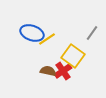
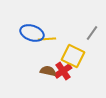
yellow line: rotated 30 degrees clockwise
yellow square: rotated 10 degrees counterclockwise
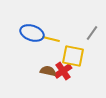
yellow line: moved 4 px right; rotated 18 degrees clockwise
yellow square: rotated 15 degrees counterclockwise
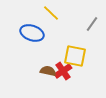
gray line: moved 9 px up
yellow line: moved 26 px up; rotated 30 degrees clockwise
yellow square: moved 2 px right
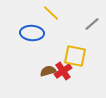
gray line: rotated 14 degrees clockwise
blue ellipse: rotated 15 degrees counterclockwise
brown semicircle: rotated 28 degrees counterclockwise
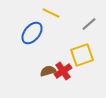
yellow line: rotated 18 degrees counterclockwise
gray line: moved 3 px left
blue ellipse: rotated 55 degrees counterclockwise
yellow square: moved 7 px right, 1 px up; rotated 30 degrees counterclockwise
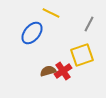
gray line: rotated 21 degrees counterclockwise
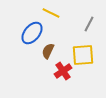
yellow square: moved 1 px right; rotated 15 degrees clockwise
brown semicircle: moved 20 px up; rotated 49 degrees counterclockwise
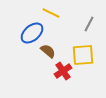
blue ellipse: rotated 10 degrees clockwise
brown semicircle: rotated 105 degrees clockwise
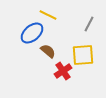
yellow line: moved 3 px left, 2 px down
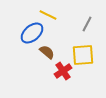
gray line: moved 2 px left
brown semicircle: moved 1 px left, 1 px down
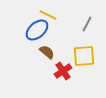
blue ellipse: moved 5 px right, 3 px up
yellow square: moved 1 px right, 1 px down
